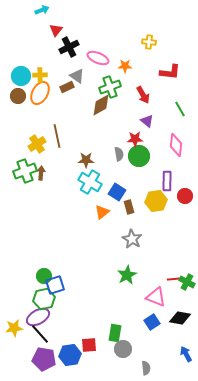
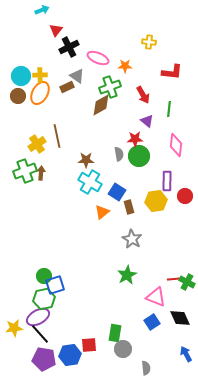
red L-shape at (170, 72): moved 2 px right
green line at (180, 109): moved 11 px left; rotated 35 degrees clockwise
black diamond at (180, 318): rotated 55 degrees clockwise
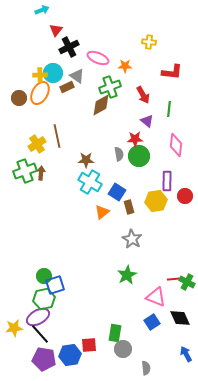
cyan circle at (21, 76): moved 32 px right, 3 px up
brown circle at (18, 96): moved 1 px right, 2 px down
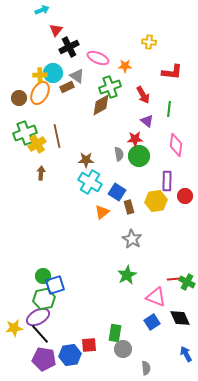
green cross at (25, 171): moved 38 px up
green circle at (44, 276): moved 1 px left
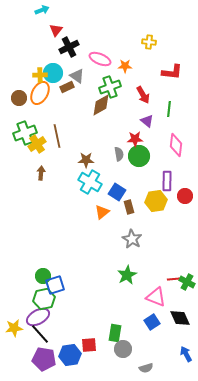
pink ellipse at (98, 58): moved 2 px right, 1 px down
gray semicircle at (146, 368): rotated 80 degrees clockwise
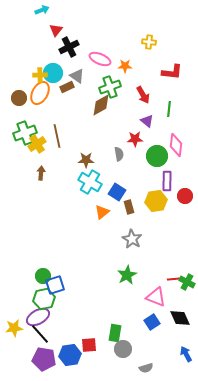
green circle at (139, 156): moved 18 px right
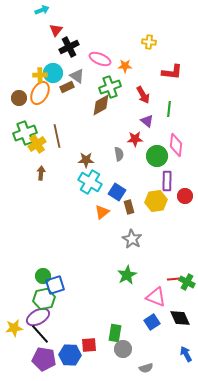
blue hexagon at (70, 355): rotated 10 degrees clockwise
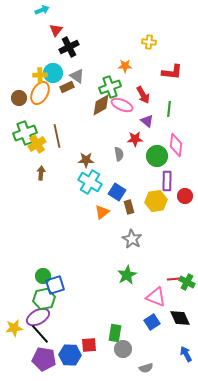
pink ellipse at (100, 59): moved 22 px right, 46 px down
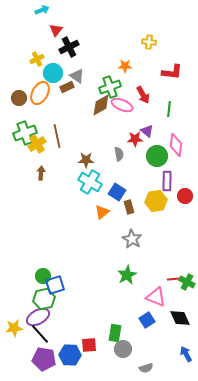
yellow cross at (40, 75): moved 3 px left, 16 px up; rotated 24 degrees counterclockwise
purple triangle at (147, 121): moved 10 px down
blue square at (152, 322): moved 5 px left, 2 px up
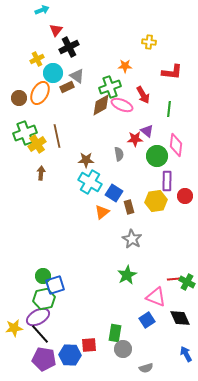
blue square at (117, 192): moved 3 px left, 1 px down
